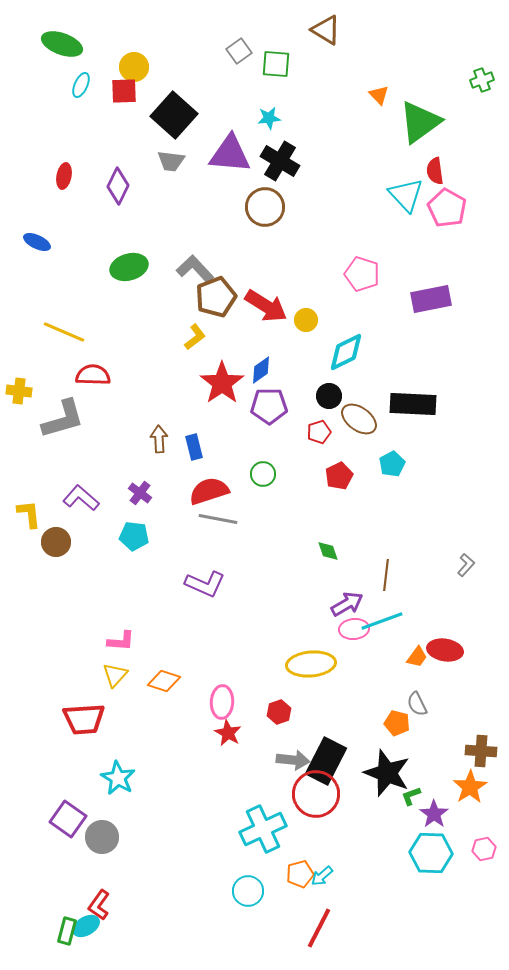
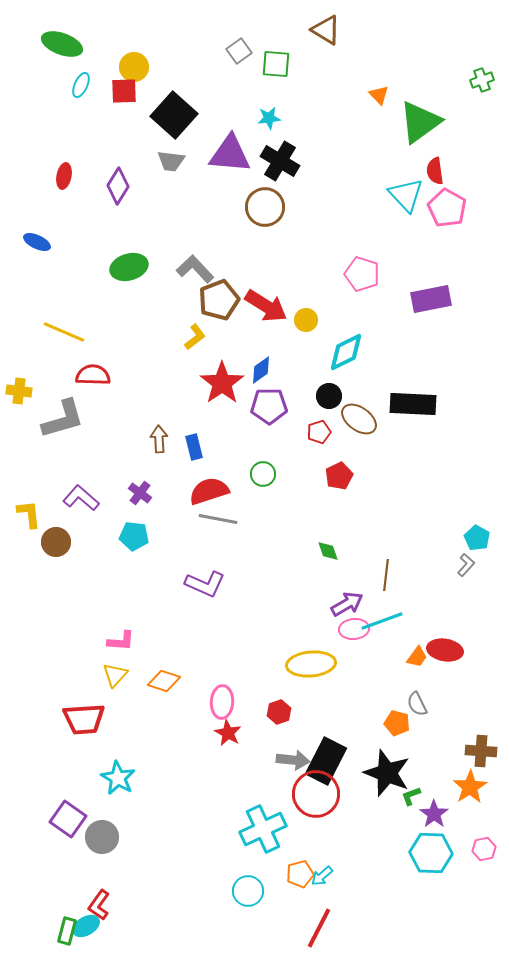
purple diamond at (118, 186): rotated 6 degrees clockwise
brown pentagon at (216, 297): moved 3 px right, 3 px down
cyan pentagon at (392, 464): moved 85 px right, 74 px down; rotated 15 degrees counterclockwise
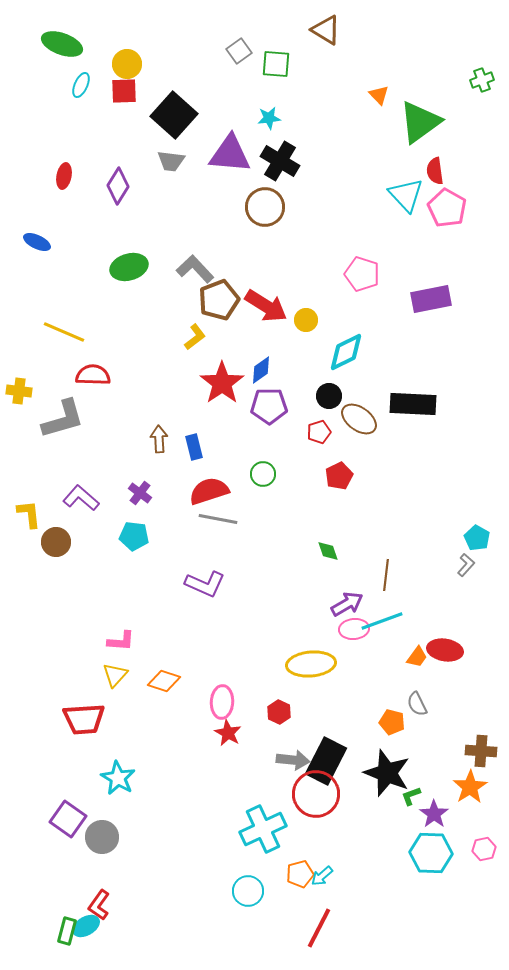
yellow circle at (134, 67): moved 7 px left, 3 px up
red hexagon at (279, 712): rotated 15 degrees counterclockwise
orange pentagon at (397, 723): moved 5 px left, 1 px up
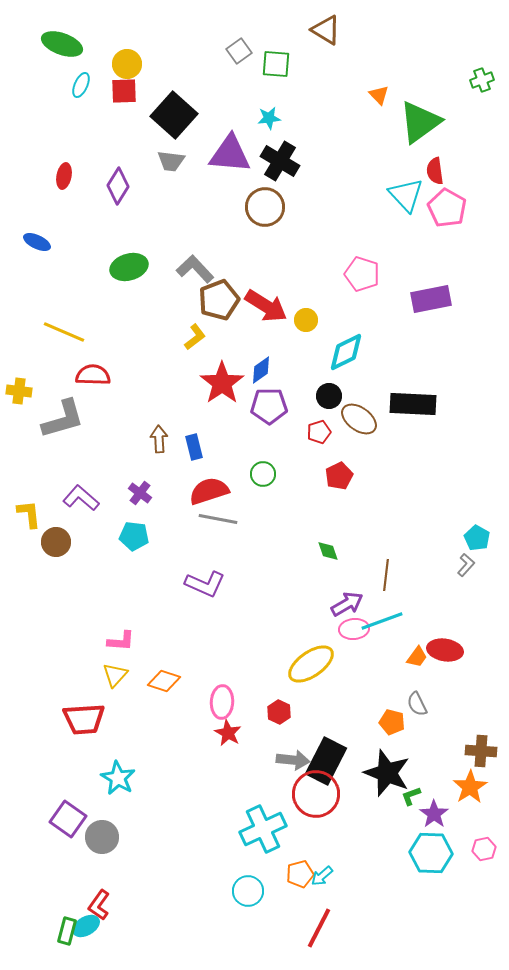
yellow ellipse at (311, 664): rotated 30 degrees counterclockwise
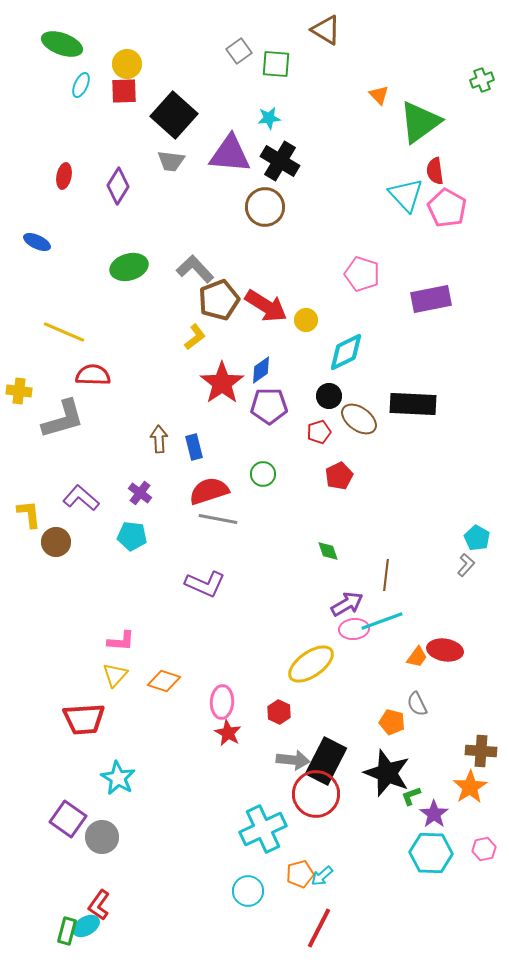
cyan pentagon at (134, 536): moved 2 px left
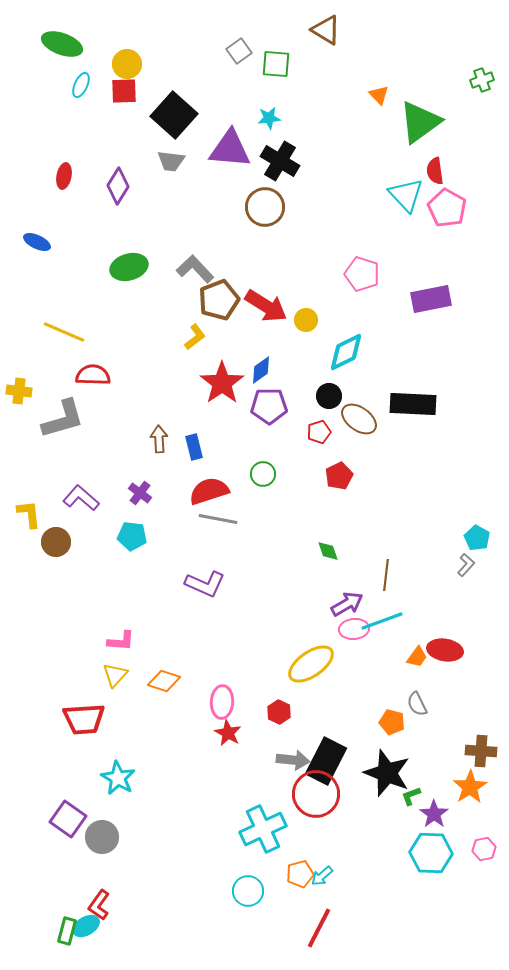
purple triangle at (230, 154): moved 5 px up
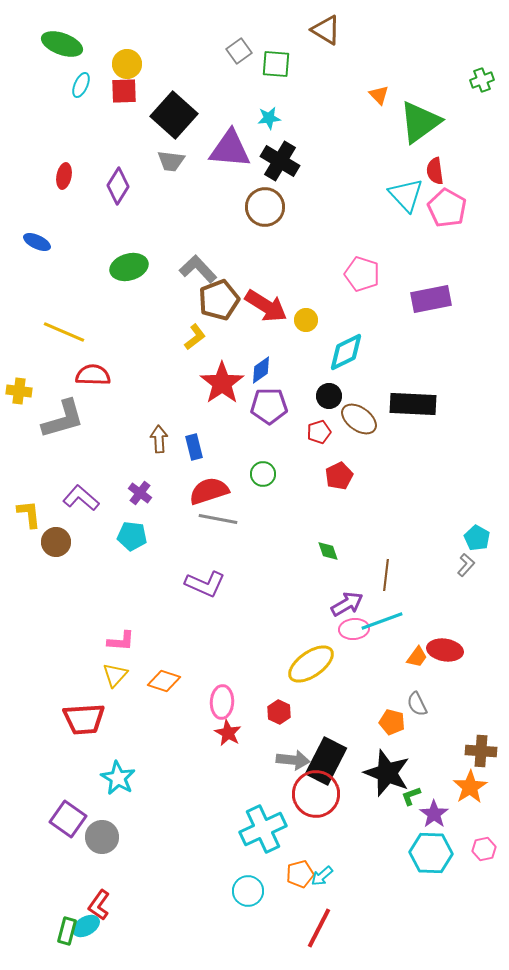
gray L-shape at (195, 269): moved 3 px right
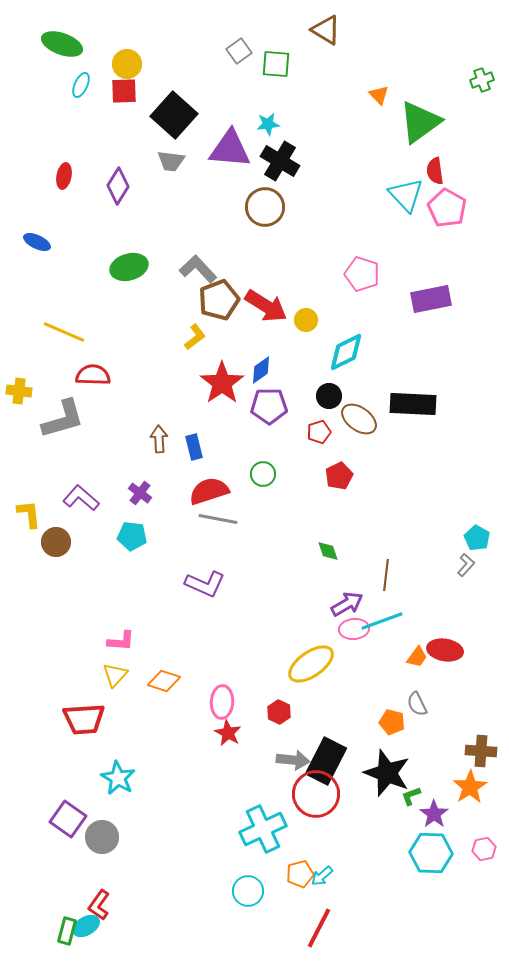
cyan star at (269, 118): moved 1 px left, 6 px down
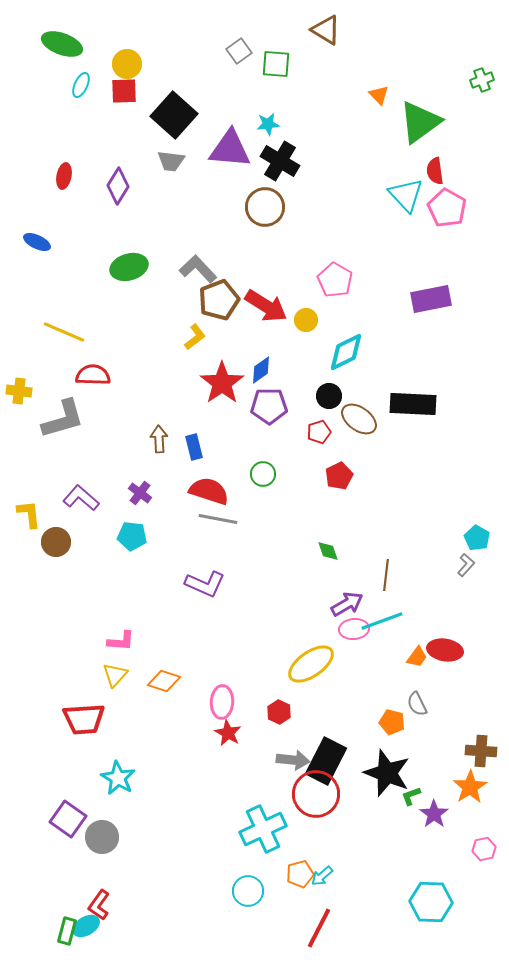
pink pentagon at (362, 274): moved 27 px left, 6 px down; rotated 12 degrees clockwise
red semicircle at (209, 491): rotated 36 degrees clockwise
cyan hexagon at (431, 853): moved 49 px down
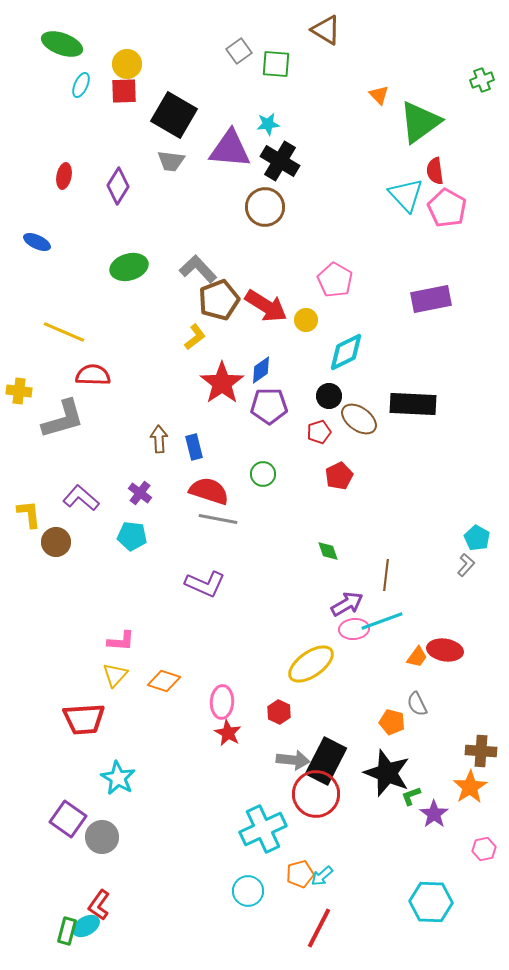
black square at (174, 115): rotated 12 degrees counterclockwise
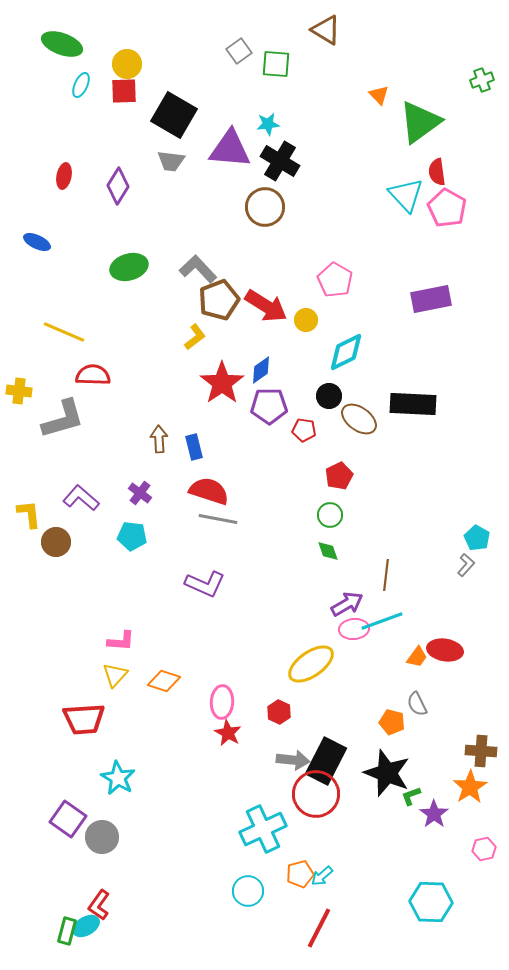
red semicircle at (435, 171): moved 2 px right, 1 px down
red pentagon at (319, 432): moved 15 px left, 2 px up; rotated 25 degrees clockwise
green circle at (263, 474): moved 67 px right, 41 px down
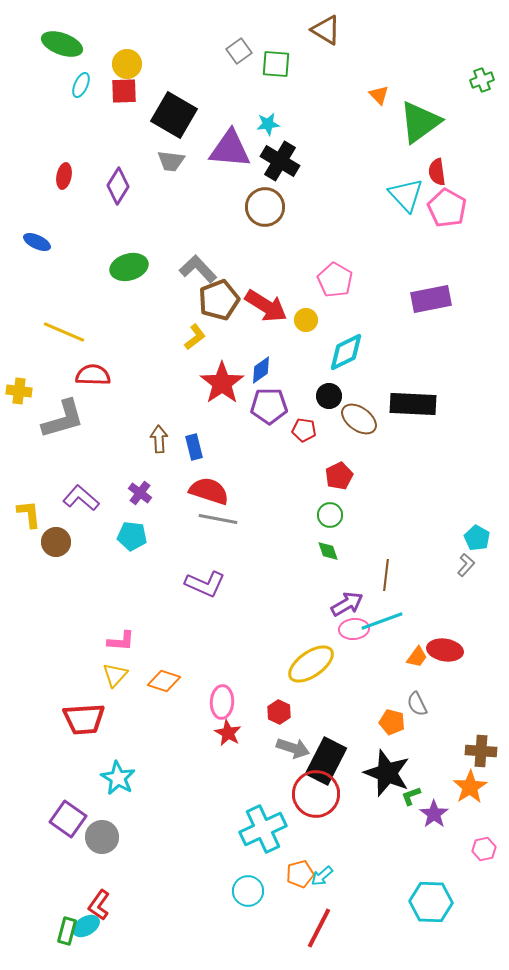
gray arrow at (293, 760): moved 12 px up; rotated 12 degrees clockwise
